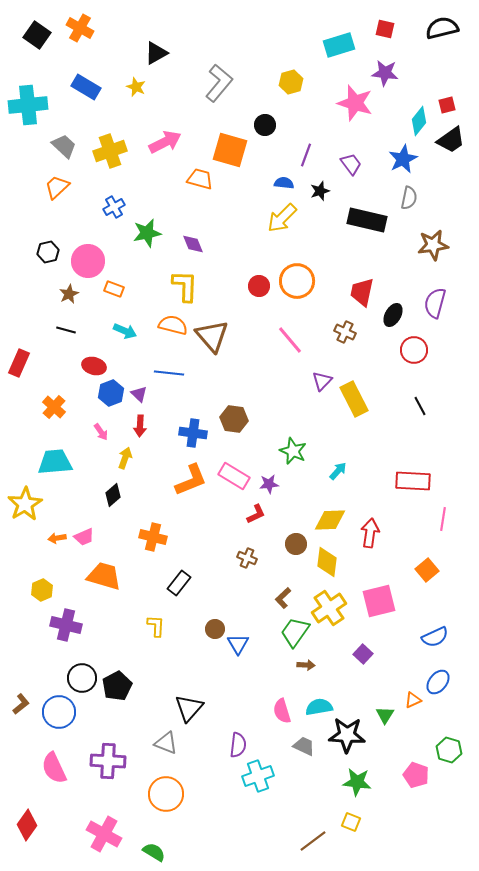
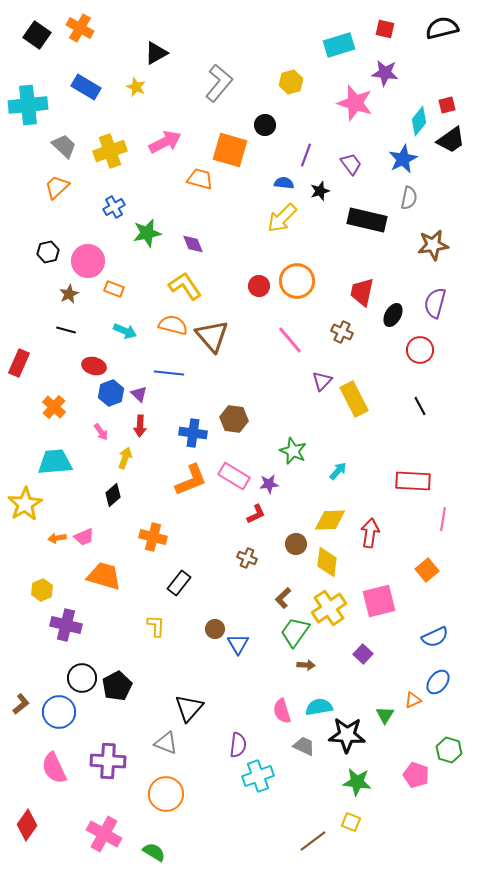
yellow L-shape at (185, 286): rotated 36 degrees counterclockwise
brown cross at (345, 332): moved 3 px left
red circle at (414, 350): moved 6 px right
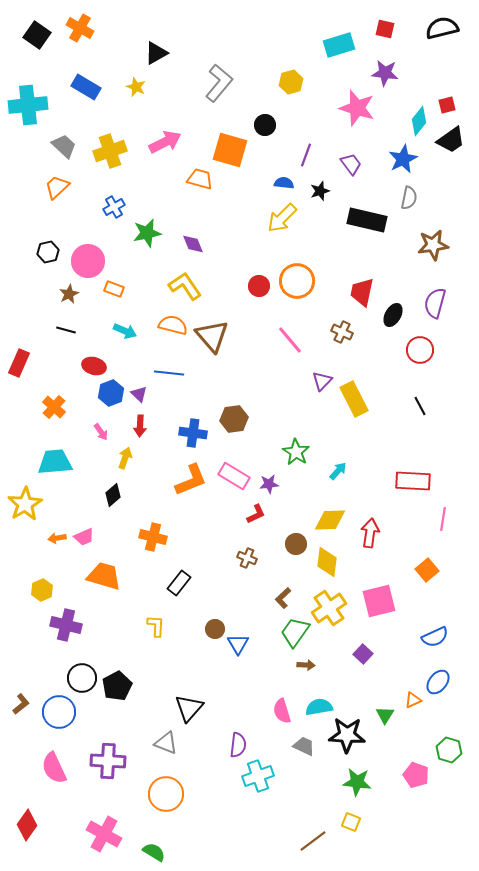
pink star at (355, 103): moved 2 px right, 5 px down
brown hexagon at (234, 419): rotated 16 degrees counterclockwise
green star at (293, 451): moved 3 px right, 1 px down; rotated 8 degrees clockwise
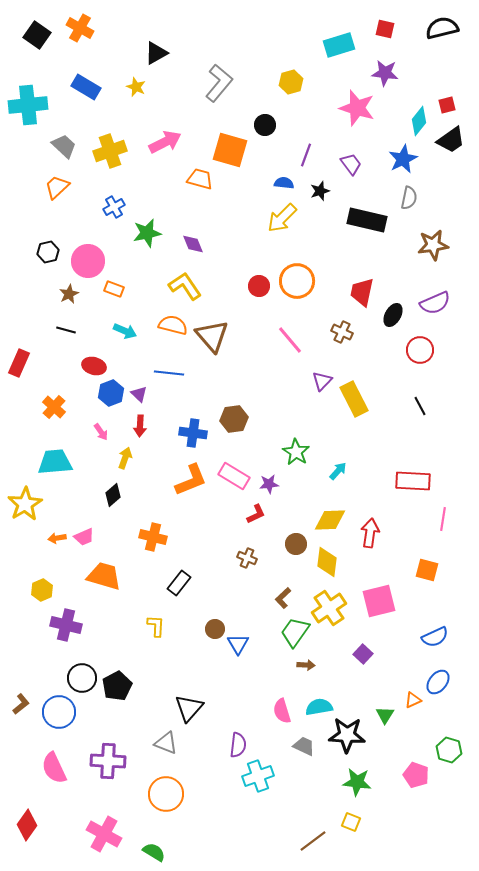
purple semicircle at (435, 303): rotated 128 degrees counterclockwise
orange square at (427, 570): rotated 35 degrees counterclockwise
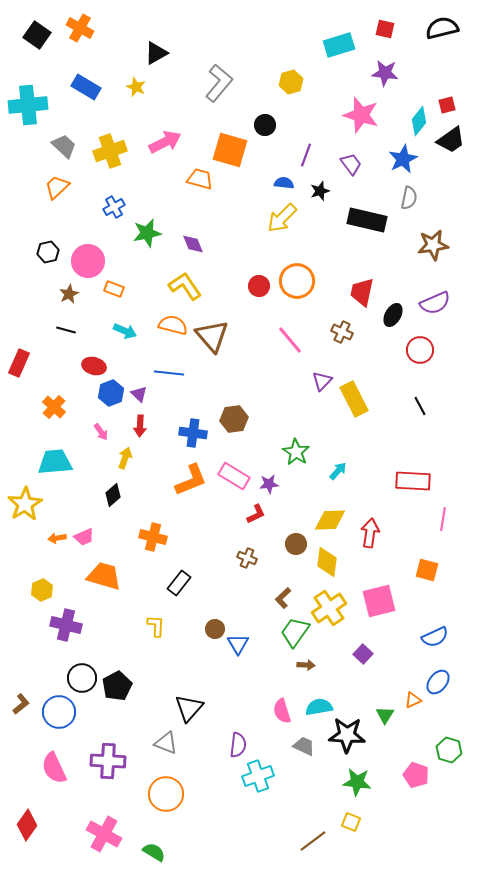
pink star at (357, 108): moved 4 px right, 7 px down
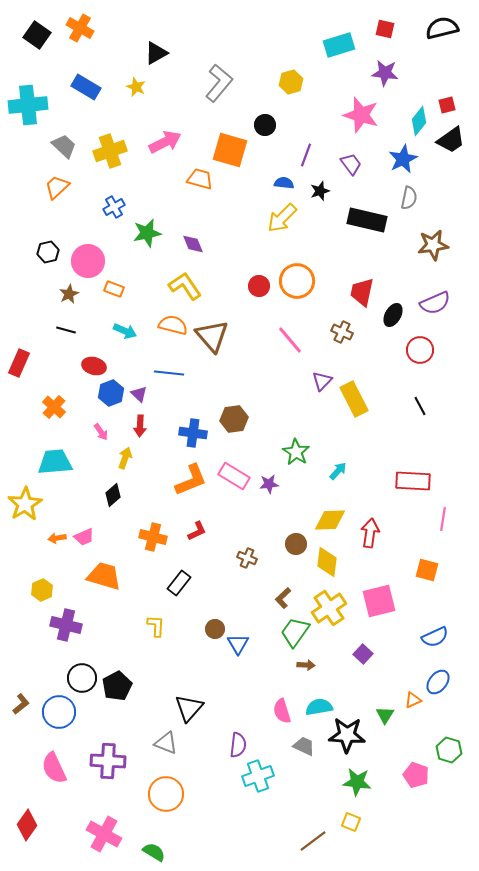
red L-shape at (256, 514): moved 59 px left, 17 px down
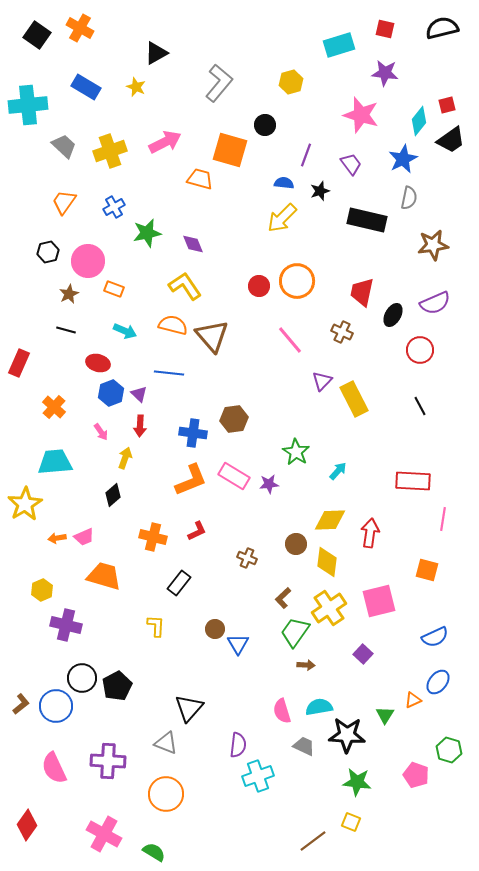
orange trapezoid at (57, 187): moved 7 px right, 15 px down; rotated 12 degrees counterclockwise
red ellipse at (94, 366): moved 4 px right, 3 px up
blue circle at (59, 712): moved 3 px left, 6 px up
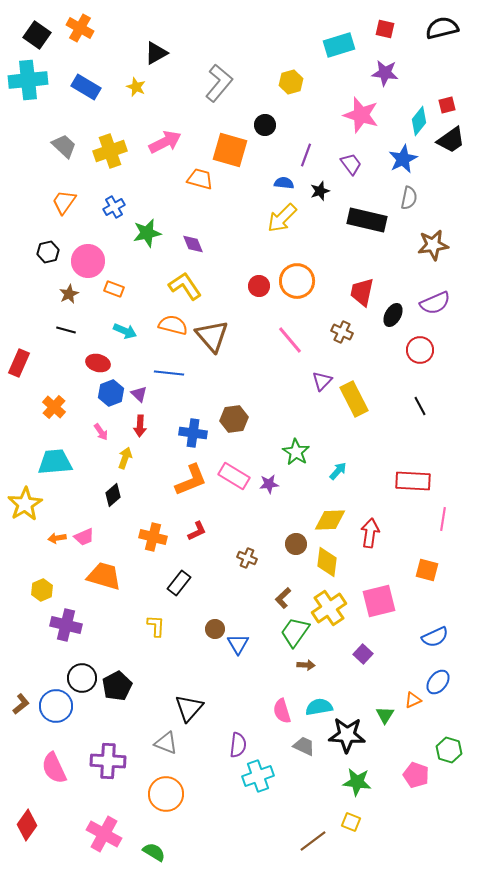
cyan cross at (28, 105): moved 25 px up
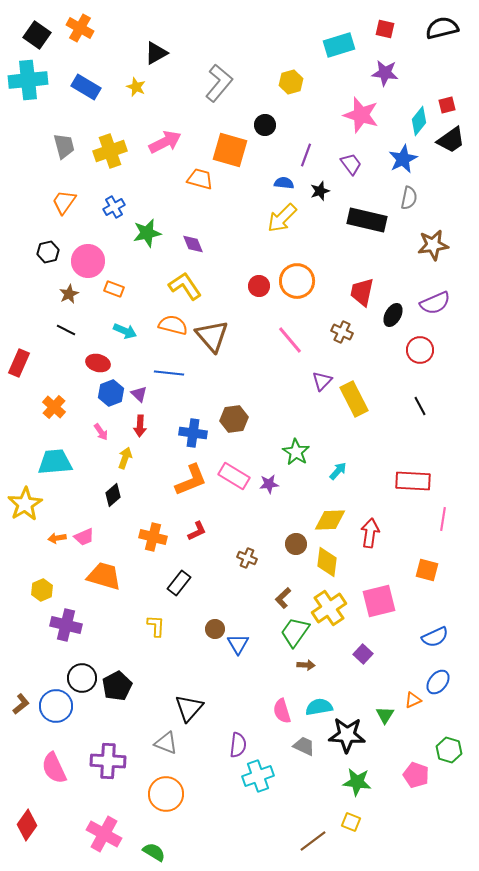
gray trapezoid at (64, 146): rotated 32 degrees clockwise
black line at (66, 330): rotated 12 degrees clockwise
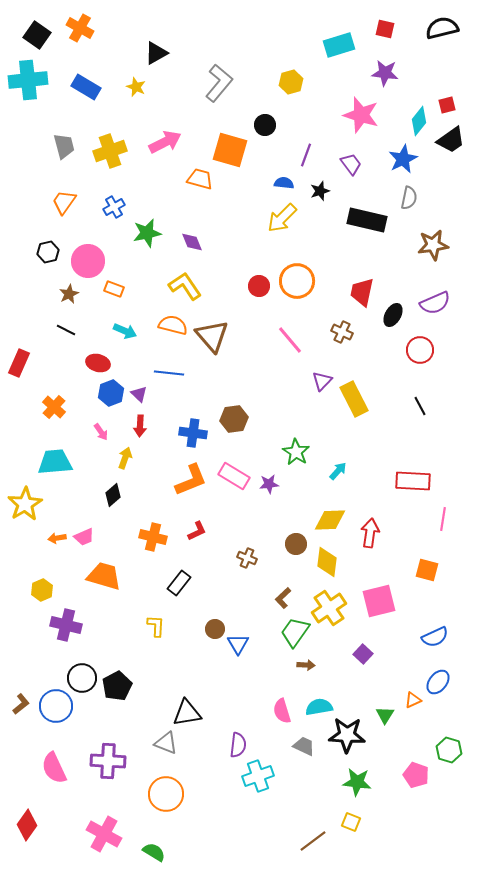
purple diamond at (193, 244): moved 1 px left, 2 px up
black triangle at (189, 708): moved 2 px left, 5 px down; rotated 40 degrees clockwise
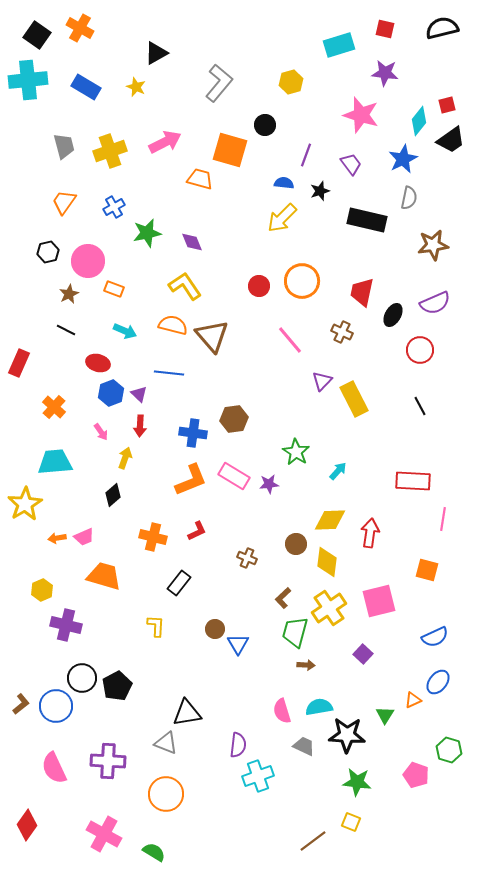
orange circle at (297, 281): moved 5 px right
green trapezoid at (295, 632): rotated 20 degrees counterclockwise
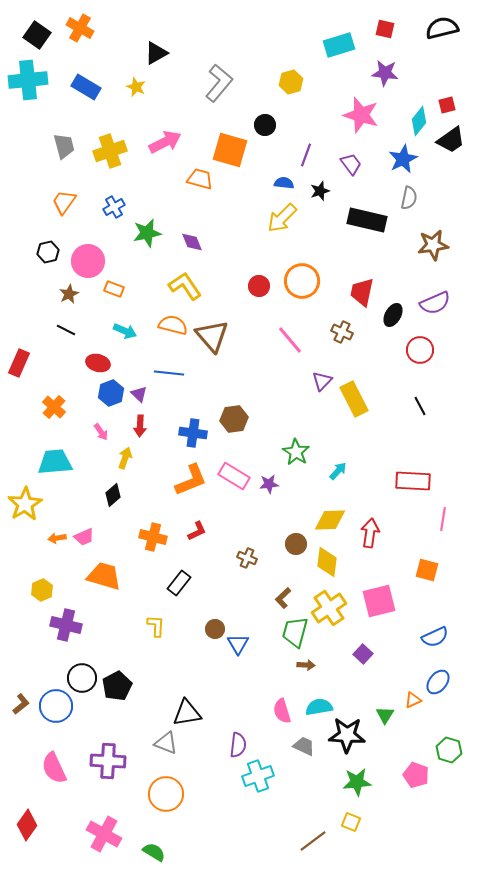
green star at (357, 782): rotated 12 degrees counterclockwise
